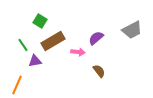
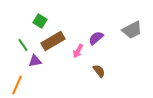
pink arrow: moved 1 px up; rotated 112 degrees clockwise
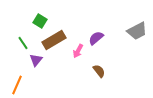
gray trapezoid: moved 5 px right, 1 px down
brown rectangle: moved 1 px right, 1 px up
green line: moved 2 px up
purple triangle: moved 1 px right, 1 px up; rotated 40 degrees counterclockwise
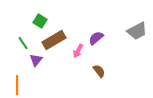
orange line: rotated 24 degrees counterclockwise
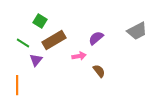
green line: rotated 24 degrees counterclockwise
pink arrow: moved 1 px right, 5 px down; rotated 128 degrees counterclockwise
